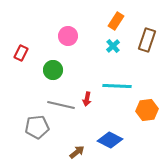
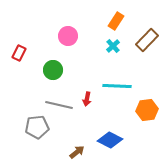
brown rectangle: rotated 25 degrees clockwise
red rectangle: moved 2 px left
gray line: moved 2 px left
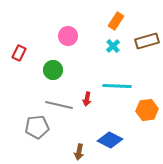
brown rectangle: moved 1 px down; rotated 30 degrees clockwise
brown arrow: moved 2 px right; rotated 140 degrees clockwise
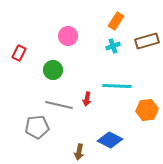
cyan cross: rotated 24 degrees clockwise
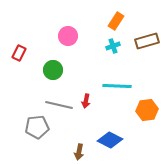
red arrow: moved 1 px left, 2 px down
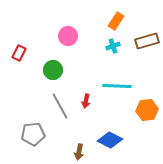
gray line: moved 1 px right, 1 px down; rotated 48 degrees clockwise
gray pentagon: moved 4 px left, 7 px down
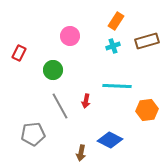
pink circle: moved 2 px right
brown arrow: moved 2 px right, 1 px down
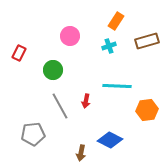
cyan cross: moved 4 px left
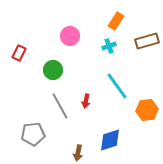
cyan line: rotated 52 degrees clockwise
blue diamond: rotated 45 degrees counterclockwise
brown arrow: moved 3 px left
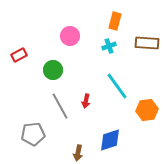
orange rectangle: moved 1 px left; rotated 18 degrees counterclockwise
brown rectangle: moved 2 px down; rotated 20 degrees clockwise
red rectangle: moved 2 px down; rotated 35 degrees clockwise
